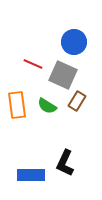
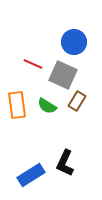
blue rectangle: rotated 32 degrees counterclockwise
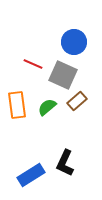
brown rectangle: rotated 18 degrees clockwise
green semicircle: moved 1 px down; rotated 108 degrees clockwise
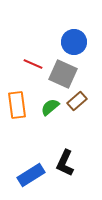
gray square: moved 1 px up
green semicircle: moved 3 px right
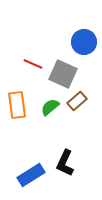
blue circle: moved 10 px right
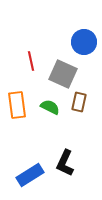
red line: moved 2 px left, 3 px up; rotated 54 degrees clockwise
brown rectangle: moved 2 px right, 1 px down; rotated 36 degrees counterclockwise
green semicircle: rotated 66 degrees clockwise
blue rectangle: moved 1 px left
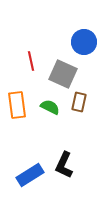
black L-shape: moved 1 px left, 2 px down
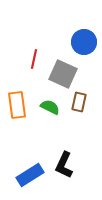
red line: moved 3 px right, 2 px up; rotated 24 degrees clockwise
